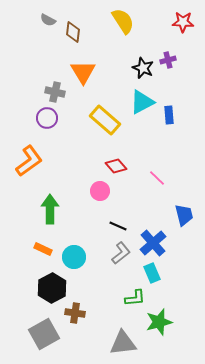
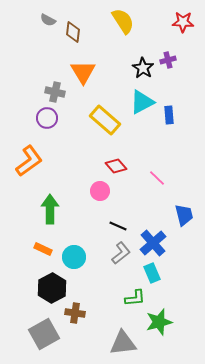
black star: rotated 10 degrees clockwise
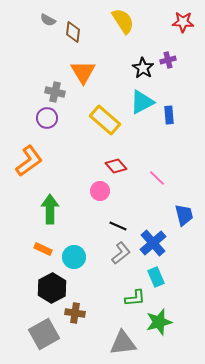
cyan rectangle: moved 4 px right, 4 px down
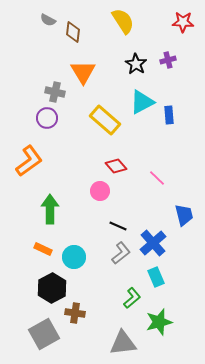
black star: moved 7 px left, 4 px up
green L-shape: moved 3 px left; rotated 35 degrees counterclockwise
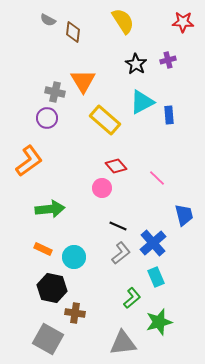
orange triangle: moved 9 px down
pink circle: moved 2 px right, 3 px up
green arrow: rotated 84 degrees clockwise
black hexagon: rotated 20 degrees counterclockwise
gray square: moved 4 px right, 5 px down; rotated 32 degrees counterclockwise
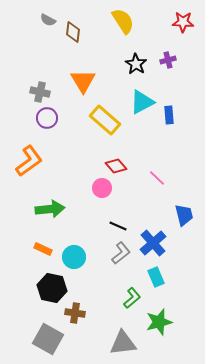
gray cross: moved 15 px left
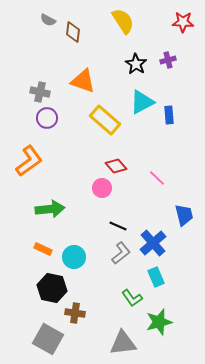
orange triangle: rotated 40 degrees counterclockwise
green L-shape: rotated 95 degrees clockwise
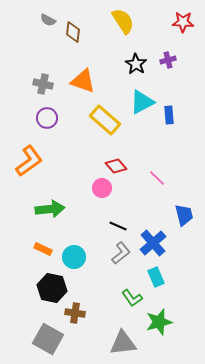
gray cross: moved 3 px right, 8 px up
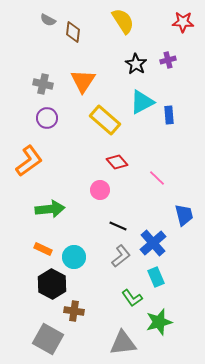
orange triangle: rotated 44 degrees clockwise
red diamond: moved 1 px right, 4 px up
pink circle: moved 2 px left, 2 px down
gray L-shape: moved 3 px down
black hexagon: moved 4 px up; rotated 16 degrees clockwise
brown cross: moved 1 px left, 2 px up
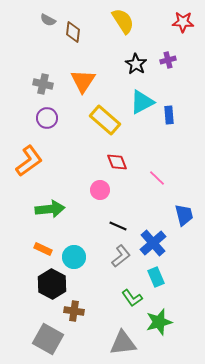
red diamond: rotated 20 degrees clockwise
